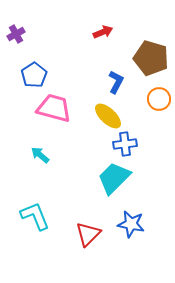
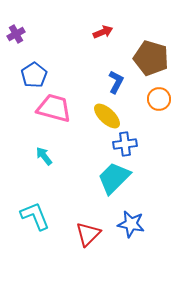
yellow ellipse: moved 1 px left
cyan arrow: moved 4 px right, 1 px down; rotated 12 degrees clockwise
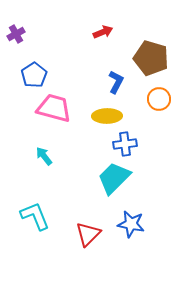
yellow ellipse: rotated 44 degrees counterclockwise
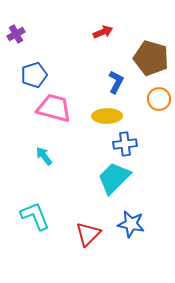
blue pentagon: rotated 15 degrees clockwise
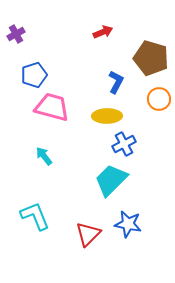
pink trapezoid: moved 2 px left, 1 px up
blue cross: moved 1 px left; rotated 20 degrees counterclockwise
cyan trapezoid: moved 3 px left, 2 px down
blue star: moved 3 px left
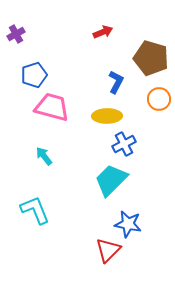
cyan L-shape: moved 6 px up
red triangle: moved 20 px right, 16 px down
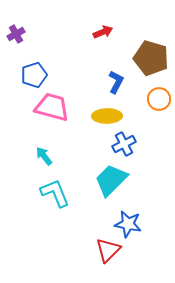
cyan L-shape: moved 20 px right, 17 px up
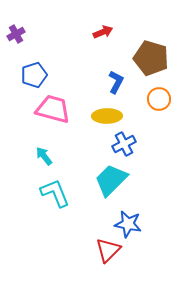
pink trapezoid: moved 1 px right, 2 px down
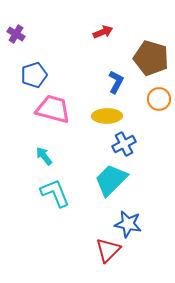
purple cross: rotated 30 degrees counterclockwise
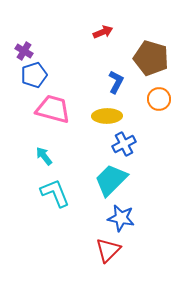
purple cross: moved 8 px right, 17 px down
blue star: moved 7 px left, 6 px up
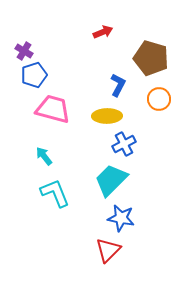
blue L-shape: moved 2 px right, 3 px down
